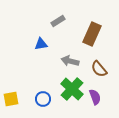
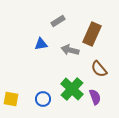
gray arrow: moved 11 px up
yellow square: rotated 21 degrees clockwise
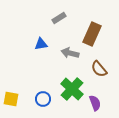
gray rectangle: moved 1 px right, 3 px up
gray arrow: moved 3 px down
purple semicircle: moved 6 px down
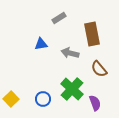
brown rectangle: rotated 35 degrees counterclockwise
yellow square: rotated 35 degrees clockwise
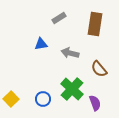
brown rectangle: moved 3 px right, 10 px up; rotated 20 degrees clockwise
